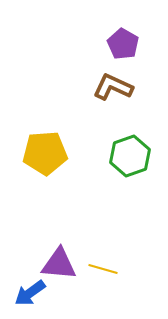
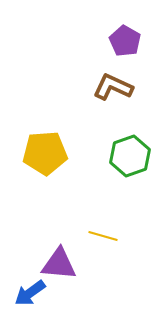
purple pentagon: moved 2 px right, 3 px up
yellow line: moved 33 px up
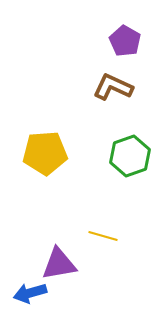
purple triangle: rotated 15 degrees counterclockwise
blue arrow: rotated 20 degrees clockwise
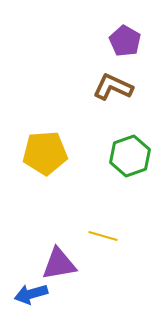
blue arrow: moved 1 px right, 1 px down
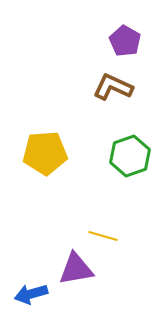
purple triangle: moved 17 px right, 5 px down
